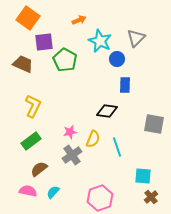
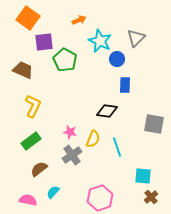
brown trapezoid: moved 6 px down
pink star: rotated 24 degrees clockwise
pink semicircle: moved 9 px down
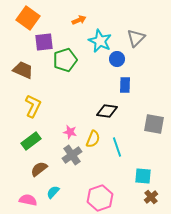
green pentagon: rotated 25 degrees clockwise
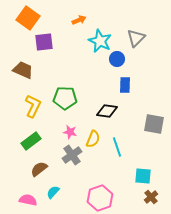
green pentagon: moved 38 px down; rotated 20 degrees clockwise
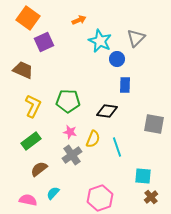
purple square: rotated 18 degrees counterclockwise
green pentagon: moved 3 px right, 3 px down
cyan semicircle: moved 1 px down
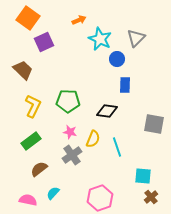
cyan star: moved 2 px up
brown trapezoid: rotated 20 degrees clockwise
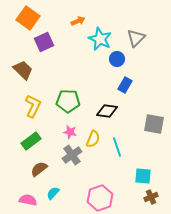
orange arrow: moved 1 px left, 1 px down
blue rectangle: rotated 28 degrees clockwise
brown cross: rotated 16 degrees clockwise
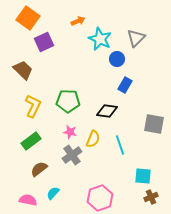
cyan line: moved 3 px right, 2 px up
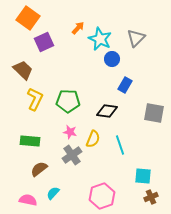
orange arrow: moved 7 px down; rotated 24 degrees counterclockwise
blue circle: moved 5 px left
yellow L-shape: moved 2 px right, 7 px up
gray square: moved 11 px up
green rectangle: moved 1 px left; rotated 42 degrees clockwise
pink hexagon: moved 2 px right, 2 px up
